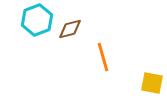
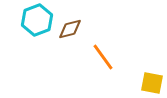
orange line: rotated 20 degrees counterclockwise
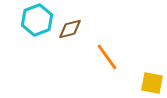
orange line: moved 4 px right
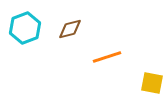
cyan hexagon: moved 12 px left, 8 px down
orange line: rotated 72 degrees counterclockwise
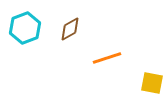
brown diamond: rotated 15 degrees counterclockwise
orange line: moved 1 px down
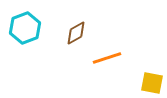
brown diamond: moved 6 px right, 4 px down
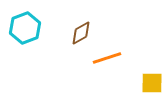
brown diamond: moved 5 px right
yellow square: rotated 10 degrees counterclockwise
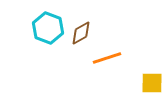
cyan hexagon: moved 23 px right; rotated 20 degrees counterclockwise
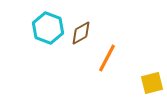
orange line: rotated 44 degrees counterclockwise
yellow square: rotated 15 degrees counterclockwise
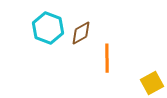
orange line: rotated 28 degrees counterclockwise
yellow square: rotated 15 degrees counterclockwise
